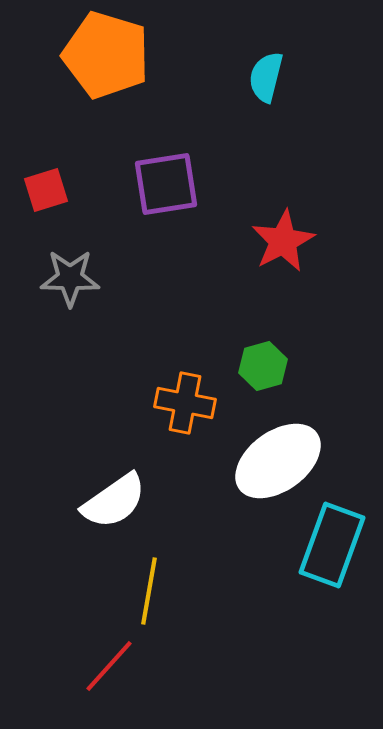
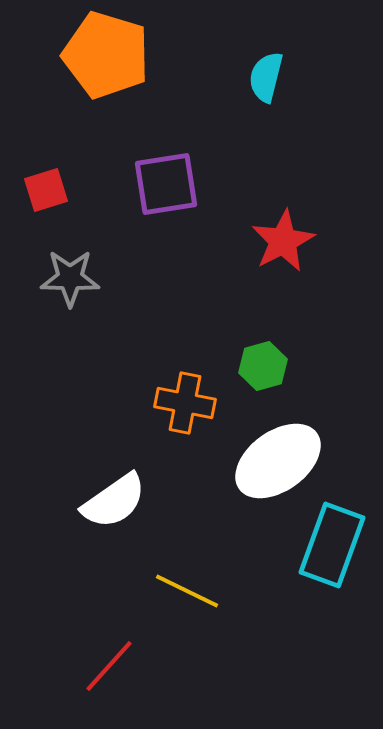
yellow line: moved 38 px right; rotated 74 degrees counterclockwise
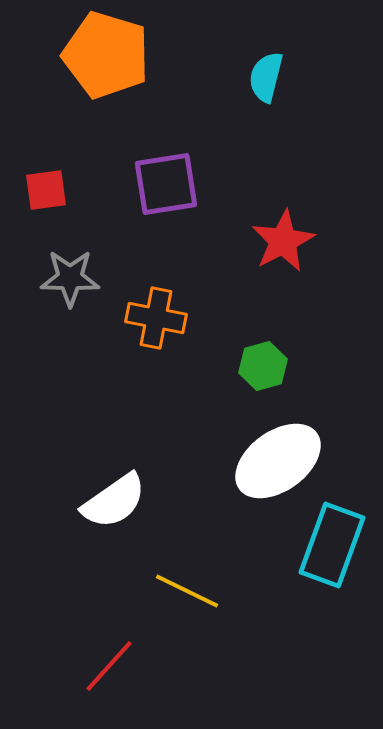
red square: rotated 9 degrees clockwise
orange cross: moved 29 px left, 85 px up
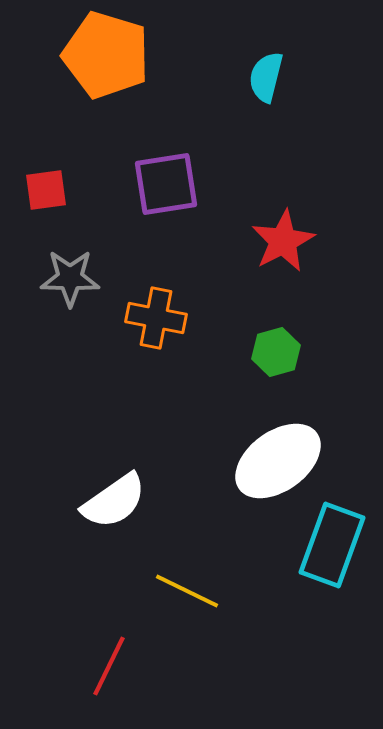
green hexagon: moved 13 px right, 14 px up
red line: rotated 16 degrees counterclockwise
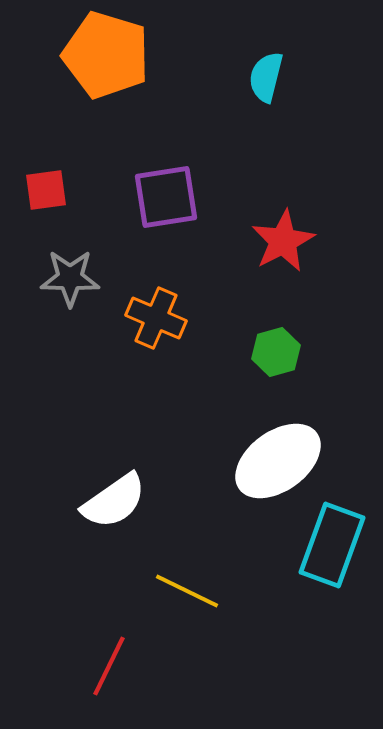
purple square: moved 13 px down
orange cross: rotated 12 degrees clockwise
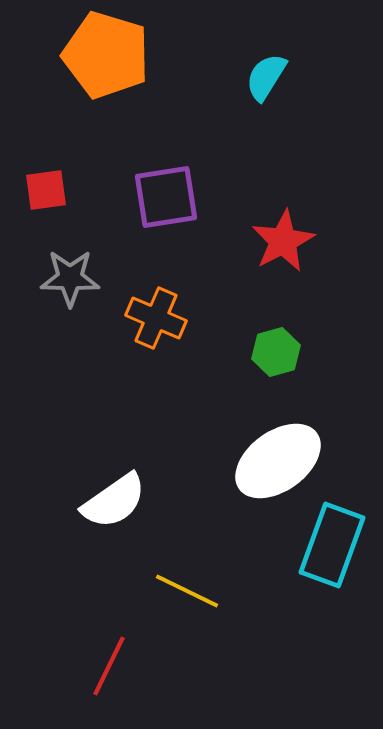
cyan semicircle: rotated 18 degrees clockwise
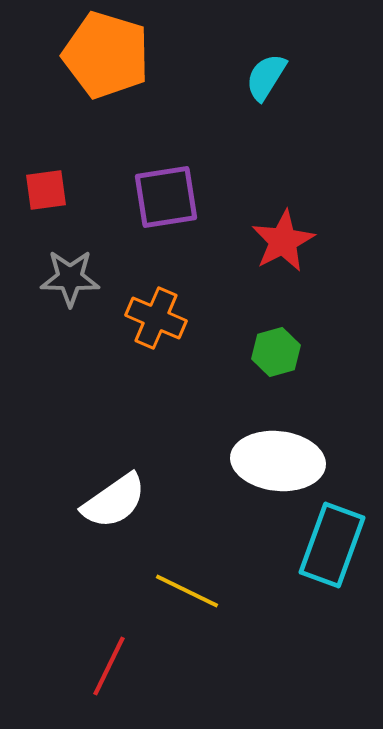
white ellipse: rotated 42 degrees clockwise
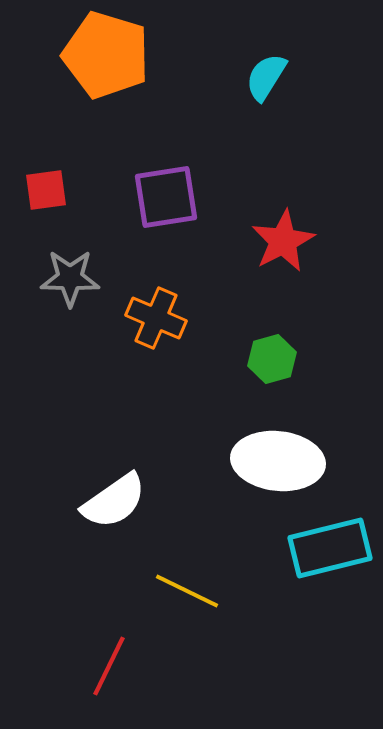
green hexagon: moved 4 px left, 7 px down
cyan rectangle: moved 2 px left, 3 px down; rotated 56 degrees clockwise
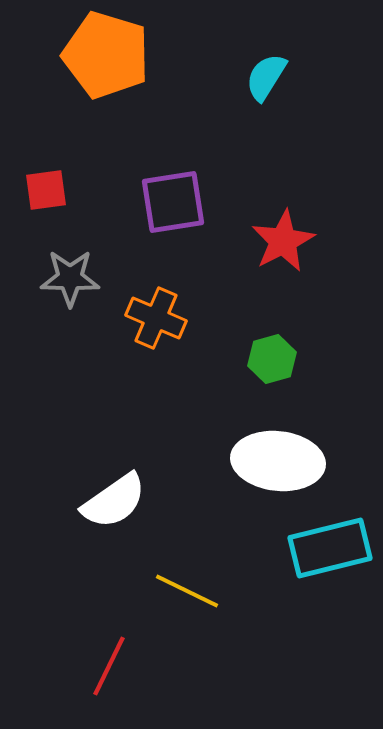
purple square: moved 7 px right, 5 px down
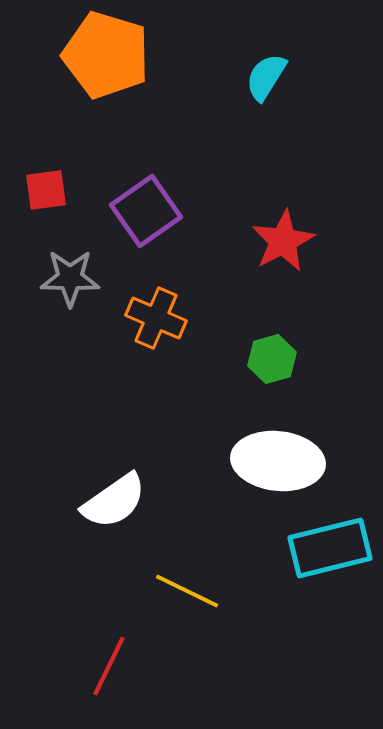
purple square: moved 27 px left, 9 px down; rotated 26 degrees counterclockwise
